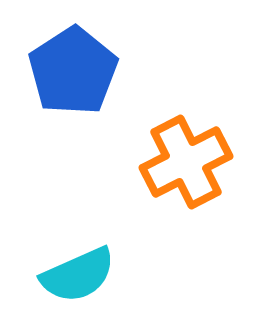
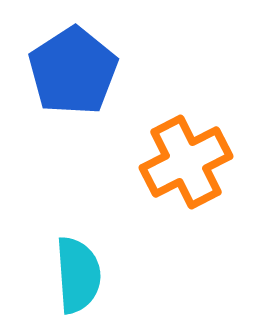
cyan semicircle: rotated 70 degrees counterclockwise
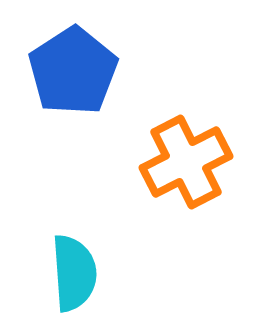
cyan semicircle: moved 4 px left, 2 px up
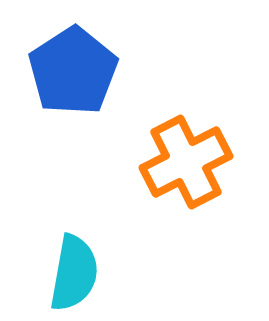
cyan semicircle: rotated 14 degrees clockwise
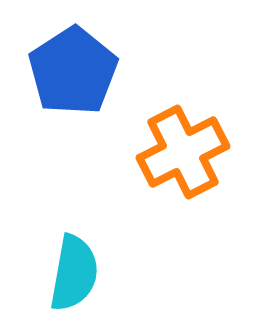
orange cross: moved 3 px left, 10 px up
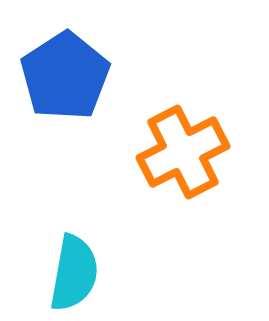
blue pentagon: moved 8 px left, 5 px down
